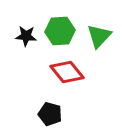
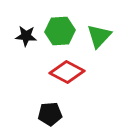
red diamond: rotated 24 degrees counterclockwise
black pentagon: rotated 20 degrees counterclockwise
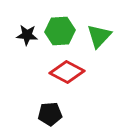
black star: moved 1 px right, 1 px up
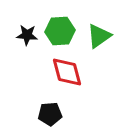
green triangle: rotated 12 degrees clockwise
red diamond: rotated 48 degrees clockwise
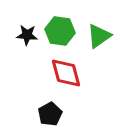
green hexagon: rotated 12 degrees clockwise
red diamond: moved 1 px left, 1 px down
black pentagon: rotated 25 degrees counterclockwise
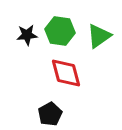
black star: rotated 10 degrees counterclockwise
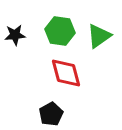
black star: moved 12 px left
black pentagon: moved 1 px right
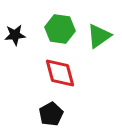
green hexagon: moved 2 px up
red diamond: moved 6 px left
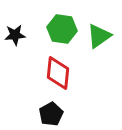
green hexagon: moved 2 px right
red diamond: moved 2 px left; rotated 20 degrees clockwise
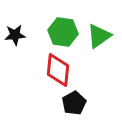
green hexagon: moved 1 px right, 3 px down
red diamond: moved 3 px up
black pentagon: moved 23 px right, 11 px up
